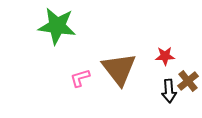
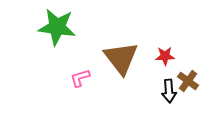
green star: moved 1 px down
brown triangle: moved 2 px right, 11 px up
brown cross: rotated 15 degrees counterclockwise
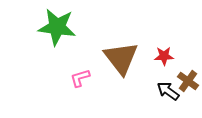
red star: moved 1 px left
black arrow: moved 1 px left; rotated 130 degrees clockwise
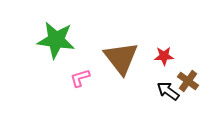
green star: moved 1 px left, 13 px down
